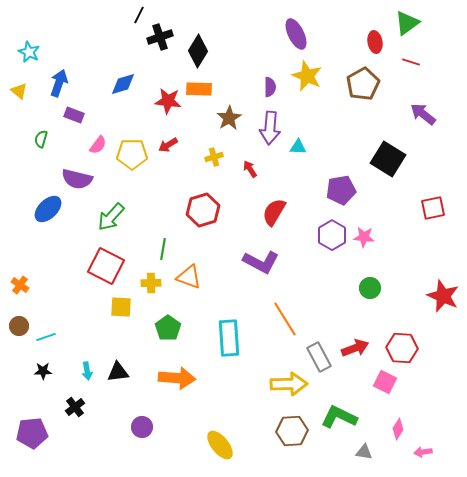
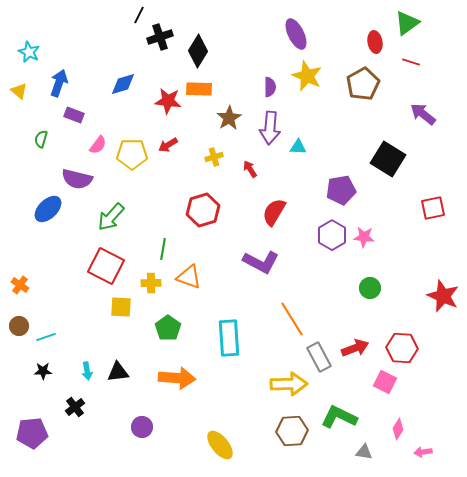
orange line at (285, 319): moved 7 px right
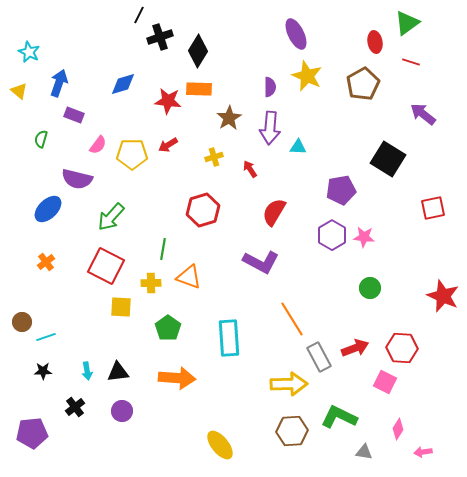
orange cross at (20, 285): moved 26 px right, 23 px up; rotated 18 degrees clockwise
brown circle at (19, 326): moved 3 px right, 4 px up
purple circle at (142, 427): moved 20 px left, 16 px up
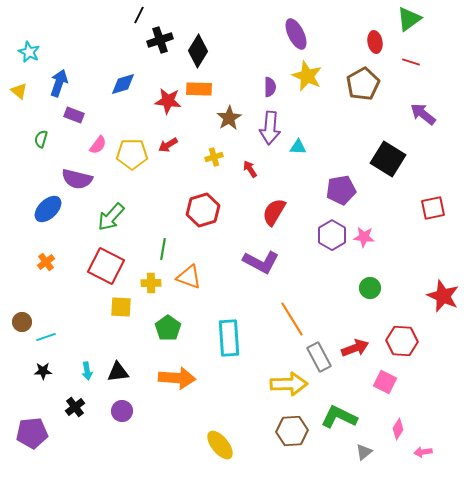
green triangle at (407, 23): moved 2 px right, 4 px up
black cross at (160, 37): moved 3 px down
red hexagon at (402, 348): moved 7 px up
gray triangle at (364, 452): rotated 48 degrees counterclockwise
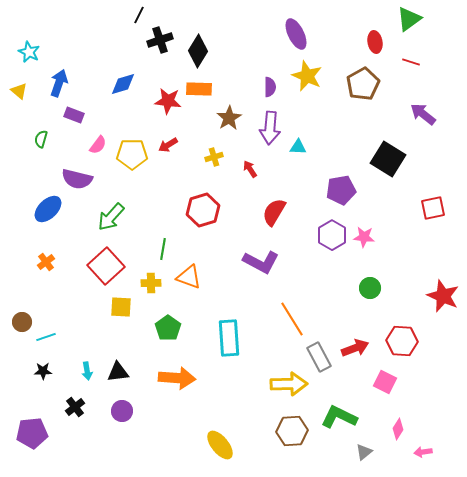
red square at (106, 266): rotated 21 degrees clockwise
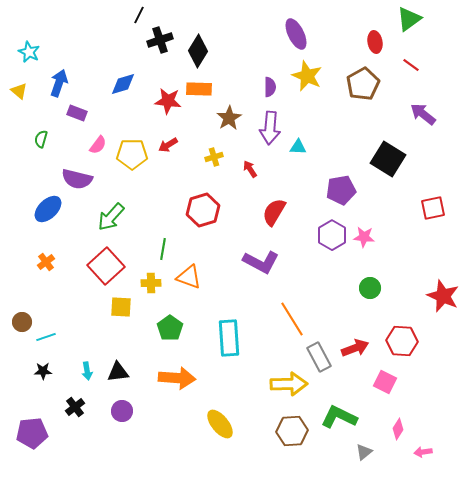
red line at (411, 62): moved 3 px down; rotated 18 degrees clockwise
purple rectangle at (74, 115): moved 3 px right, 2 px up
green pentagon at (168, 328): moved 2 px right
yellow ellipse at (220, 445): moved 21 px up
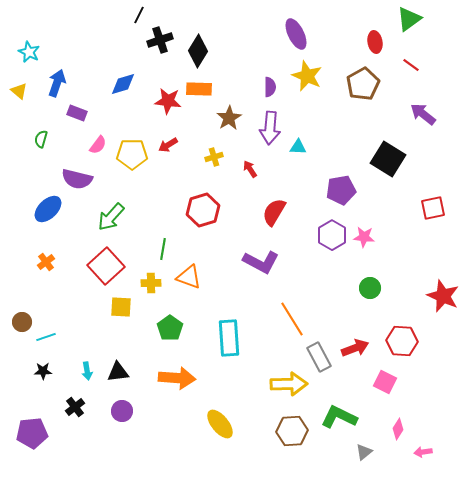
blue arrow at (59, 83): moved 2 px left
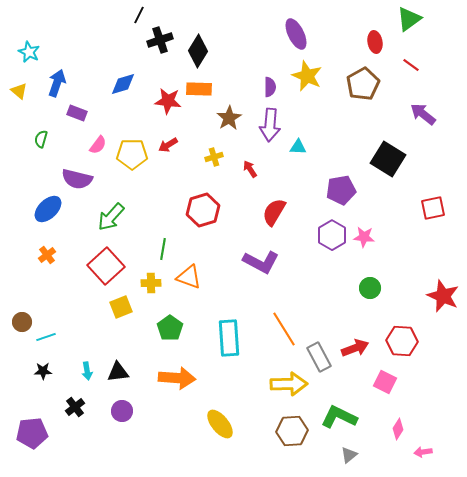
purple arrow at (270, 128): moved 3 px up
orange cross at (46, 262): moved 1 px right, 7 px up
yellow square at (121, 307): rotated 25 degrees counterclockwise
orange line at (292, 319): moved 8 px left, 10 px down
gray triangle at (364, 452): moved 15 px left, 3 px down
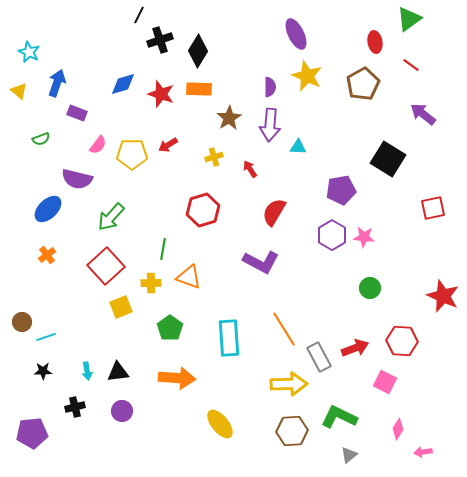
red star at (168, 101): moved 7 px left, 7 px up; rotated 12 degrees clockwise
green semicircle at (41, 139): rotated 126 degrees counterclockwise
black cross at (75, 407): rotated 24 degrees clockwise
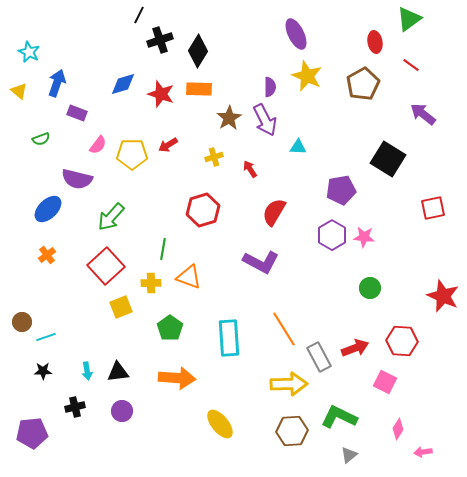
purple arrow at (270, 125): moved 5 px left, 5 px up; rotated 32 degrees counterclockwise
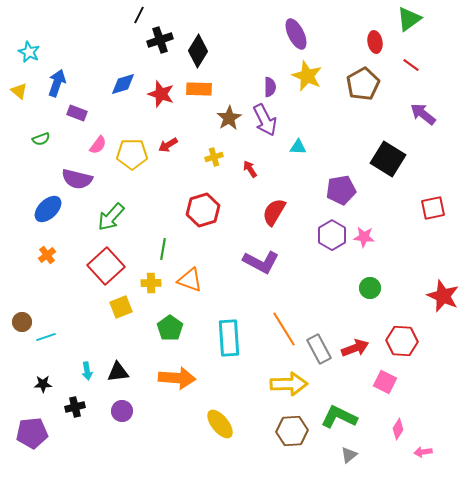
orange triangle at (189, 277): moved 1 px right, 3 px down
gray rectangle at (319, 357): moved 8 px up
black star at (43, 371): moved 13 px down
